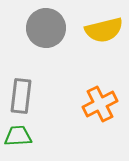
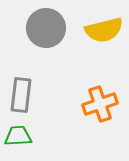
gray rectangle: moved 1 px up
orange cross: rotated 8 degrees clockwise
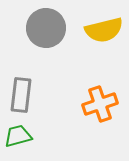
green trapezoid: rotated 12 degrees counterclockwise
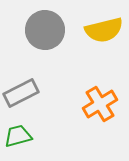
gray circle: moved 1 px left, 2 px down
gray rectangle: moved 2 px up; rotated 56 degrees clockwise
orange cross: rotated 12 degrees counterclockwise
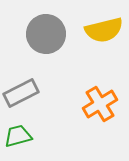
gray circle: moved 1 px right, 4 px down
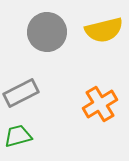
gray circle: moved 1 px right, 2 px up
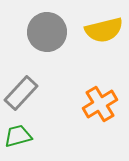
gray rectangle: rotated 20 degrees counterclockwise
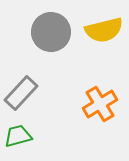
gray circle: moved 4 px right
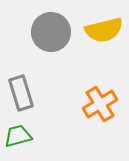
gray rectangle: rotated 60 degrees counterclockwise
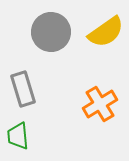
yellow semicircle: moved 2 px right, 2 px down; rotated 21 degrees counterclockwise
gray rectangle: moved 2 px right, 4 px up
green trapezoid: rotated 80 degrees counterclockwise
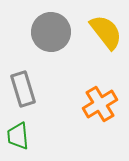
yellow semicircle: rotated 93 degrees counterclockwise
